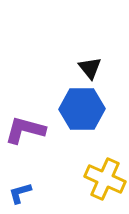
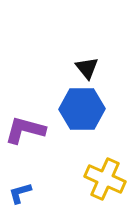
black triangle: moved 3 px left
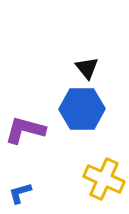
yellow cross: moved 1 px left
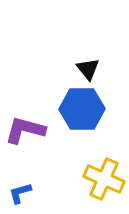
black triangle: moved 1 px right, 1 px down
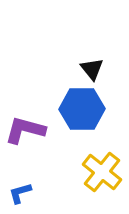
black triangle: moved 4 px right
yellow cross: moved 2 px left, 7 px up; rotated 15 degrees clockwise
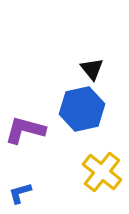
blue hexagon: rotated 12 degrees counterclockwise
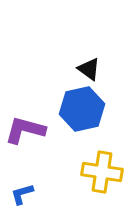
black triangle: moved 3 px left; rotated 15 degrees counterclockwise
yellow cross: rotated 30 degrees counterclockwise
blue L-shape: moved 2 px right, 1 px down
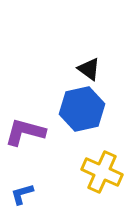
purple L-shape: moved 2 px down
yellow cross: rotated 15 degrees clockwise
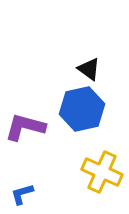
purple L-shape: moved 5 px up
